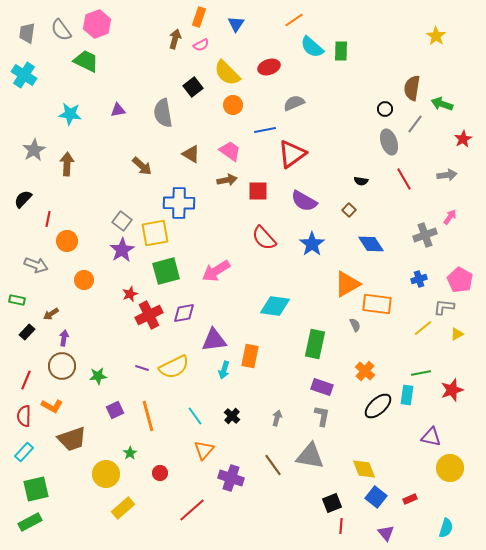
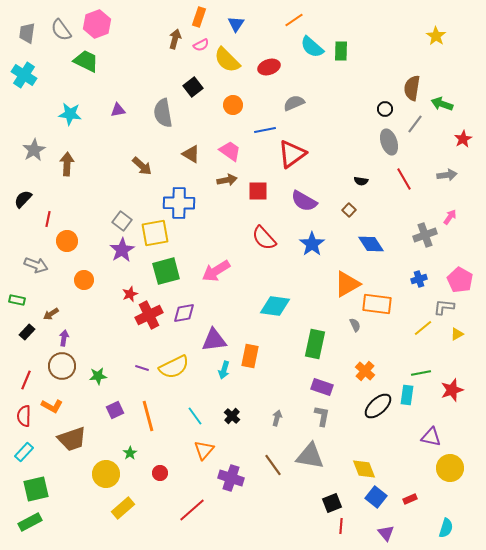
yellow semicircle at (227, 73): moved 13 px up
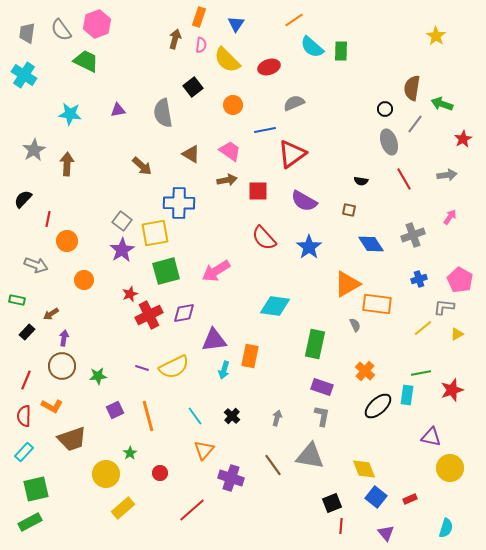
pink semicircle at (201, 45): rotated 56 degrees counterclockwise
brown square at (349, 210): rotated 32 degrees counterclockwise
gray cross at (425, 235): moved 12 px left
blue star at (312, 244): moved 3 px left, 3 px down
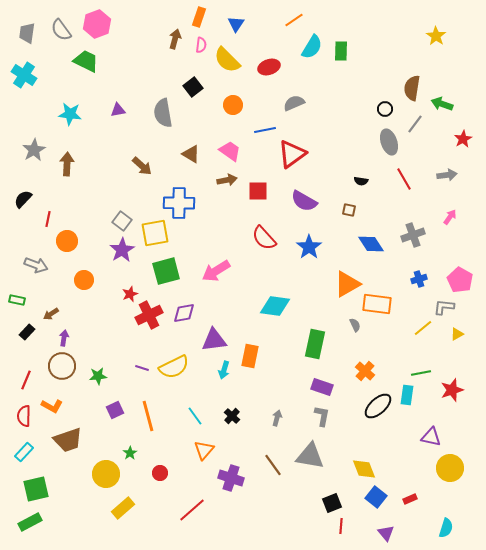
cyan semicircle at (312, 47): rotated 100 degrees counterclockwise
brown trapezoid at (72, 439): moved 4 px left, 1 px down
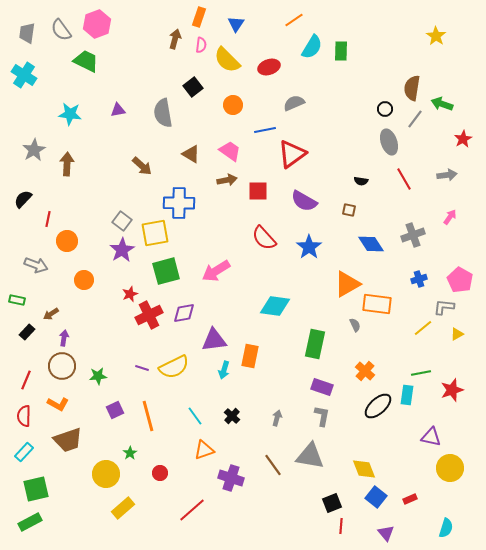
gray line at (415, 124): moved 5 px up
orange L-shape at (52, 406): moved 6 px right, 2 px up
orange triangle at (204, 450): rotated 30 degrees clockwise
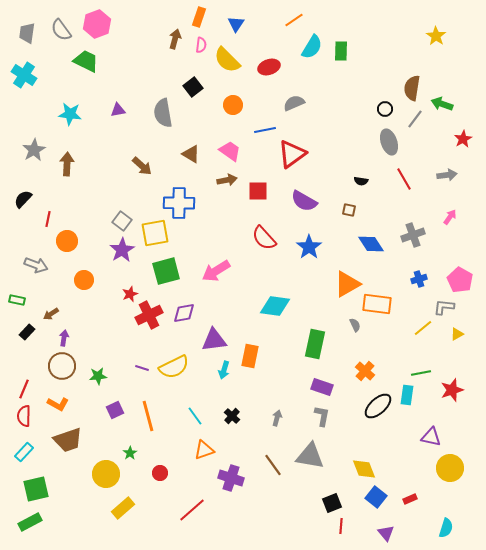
red line at (26, 380): moved 2 px left, 9 px down
